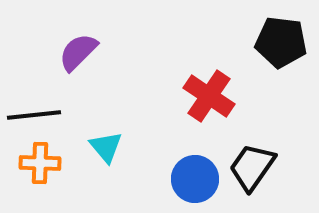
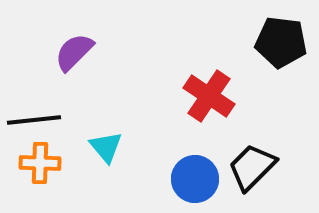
purple semicircle: moved 4 px left
black line: moved 5 px down
black trapezoid: rotated 10 degrees clockwise
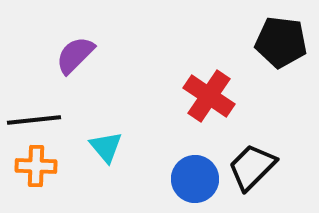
purple semicircle: moved 1 px right, 3 px down
orange cross: moved 4 px left, 3 px down
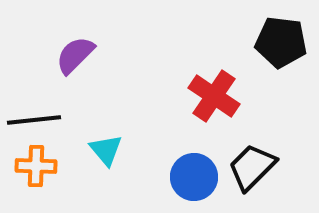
red cross: moved 5 px right
cyan triangle: moved 3 px down
blue circle: moved 1 px left, 2 px up
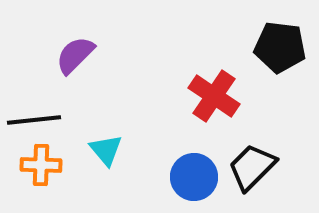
black pentagon: moved 1 px left, 5 px down
orange cross: moved 5 px right, 1 px up
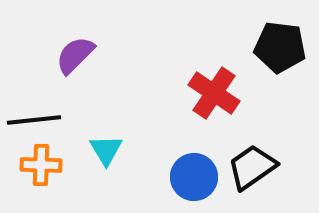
red cross: moved 3 px up
cyan triangle: rotated 9 degrees clockwise
black trapezoid: rotated 10 degrees clockwise
